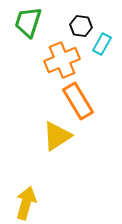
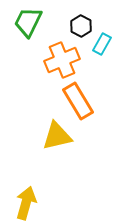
green trapezoid: rotated 8 degrees clockwise
black hexagon: rotated 20 degrees clockwise
yellow triangle: rotated 20 degrees clockwise
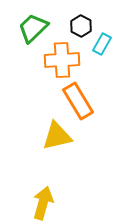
green trapezoid: moved 5 px right, 6 px down; rotated 20 degrees clockwise
orange cross: rotated 20 degrees clockwise
yellow arrow: moved 17 px right
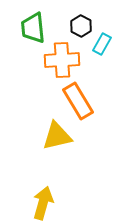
green trapezoid: rotated 52 degrees counterclockwise
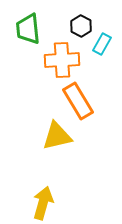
green trapezoid: moved 5 px left, 1 px down
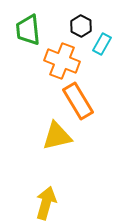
green trapezoid: moved 1 px down
orange cross: moved 1 px down; rotated 24 degrees clockwise
yellow arrow: moved 3 px right
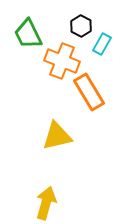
green trapezoid: moved 4 px down; rotated 20 degrees counterclockwise
orange rectangle: moved 11 px right, 9 px up
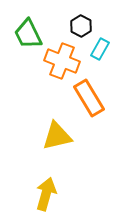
cyan rectangle: moved 2 px left, 5 px down
orange rectangle: moved 6 px down
yellow arrow: moved 9 px up
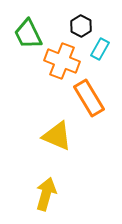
yellow triangle: rotated 36 degrees clockwise
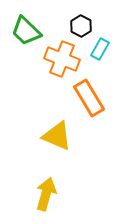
green trapezoid: moved 2 px left, 3 px up; rotated 20 degrees counterclockwise
orange cross: moved 2 px up
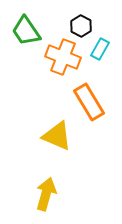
green trapezoid: rotated 12 degrees clockwise
orange cross: moved 1 px right, 2 px up
orange rectangle: moved 4 px down
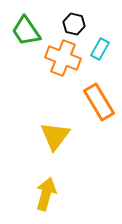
black hexagon: moved 7 px left, 2 px up; rotated 15 degrees counterclockwise
orange cross: moved 1 px down
orange rectangle: moved 10 px right
yellow triangle: moved 2 px left; rotated 44 degrees clockwise
